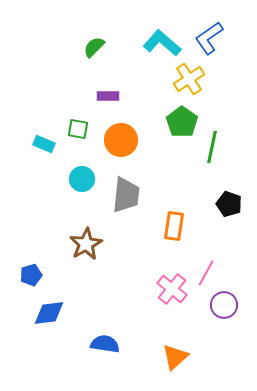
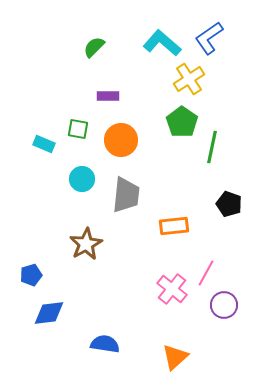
orange rectangle: rotated 76 degrees clockwise
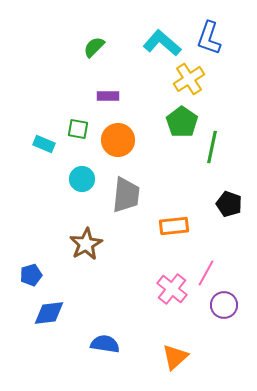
blue L-shape: rotated 36 degrees counterclockwise
orange circle: moved 3 px left
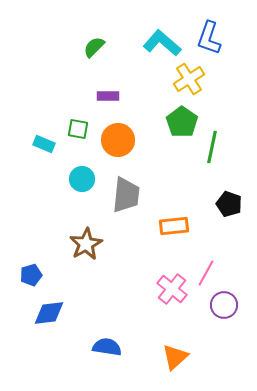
blue semicircle: moved 2 px right, 3 px down
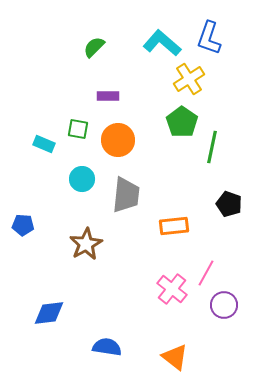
blue pentagon: moved 8 px left, 50 px up; rotated 20 degrees clockwise
orange triangle: rotated 40 degrees counterclockwise
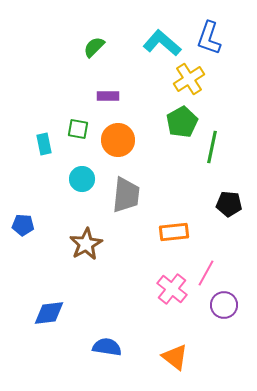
green pentagon: rotated 8 degrees clockwise
cyan rectangle: rotated 55 degrees clockwise
black pentagon: rotated 15 degrees counterclockwise
orange rectangle: moved 6 px down
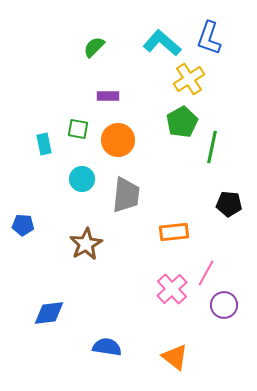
pink cross: rotated 8 degrees clockwise
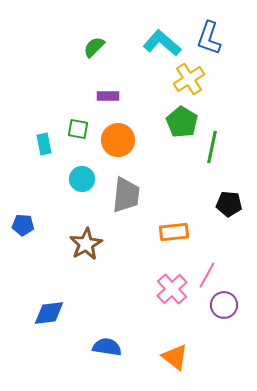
green pentagon: rotated 12 degrees counterclockwise
pink line: moved 1 px right, 2 px down
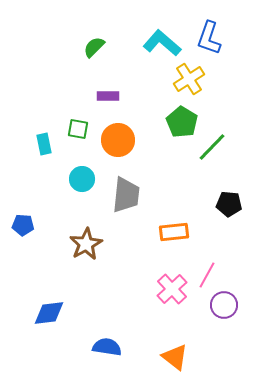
green line: rotated 32 degrees clockwise
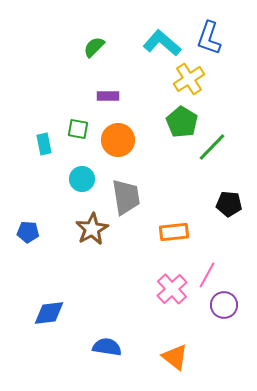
gray trapezoid: moved 2 px down; rotated 15 degrees counterclockwise
blue pentagon: moved 5 px right, 7 px down
brown star: moved 6 px right, 15 px up
